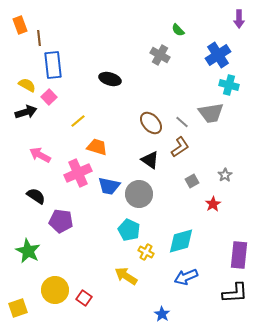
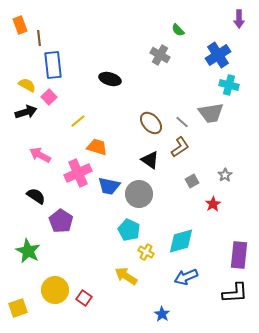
purple pentagon: rotated 25 degrees clockwise
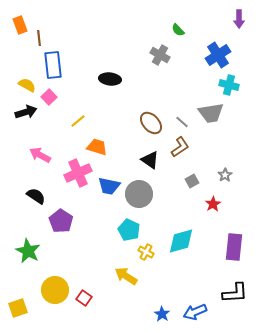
black ellipse: rotated 10 degrees counterclockwise
purple rectangle: moved 5 px left, 8 px up
blue arrow: moved 9 px right, 35 px down
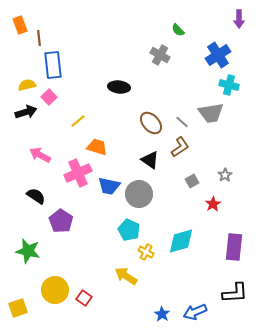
black ellipse: moved 9 px right, 8 px down
yellow semicircle: rotated 42 degrees counterclockwise
green star: rotated 15 degrees counterclockwise
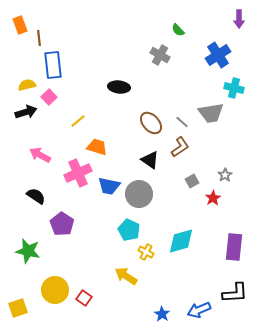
cyan cross: moved 5 px right, 3 px down
red star: moved 6 px up
purple pentagon: moved 1 px right, 3 px down
blue arrow: moved 4 px right, 2 px up
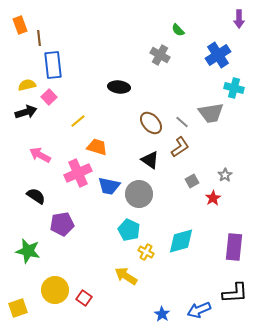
purple pentagon: rotated 30 degrees clockwise
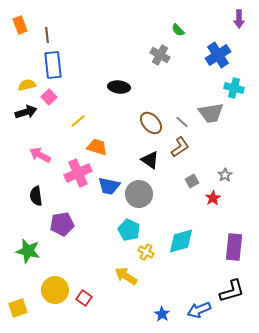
brown line: moved 8 px right, 3 px up
black semicircle: rotated 132 degrees counterclockwise
black L-shape: moved 3 px left, 2 px up; rotated 12 degrees counterclockwise
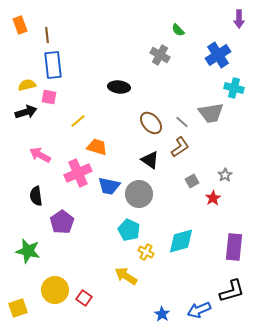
pink square: rotated 35 degrees counterclockwise
purple pentagon: moved 2 px up; rotated 25 degrees counterclockwise
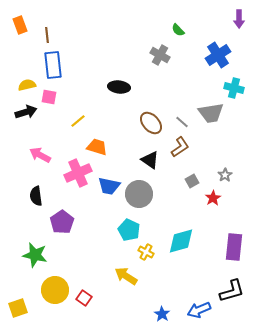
green star: moved 7 px right, 4 px down
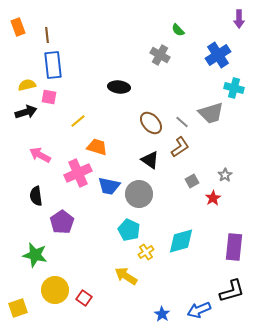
orange rectangle: moved 2 px left, 2 px down
gray trapezoid: rotated 8 degrees counterclockwise
yellow cross: rotated 28 degrees clockwise
